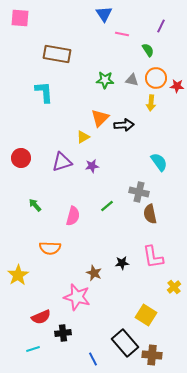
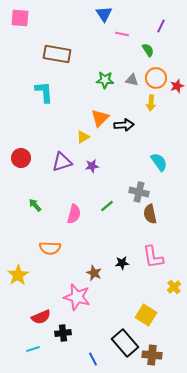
red star: rotated 24 degrees counterclockwise
pink semicircle: moved 1 px right, 2 px up
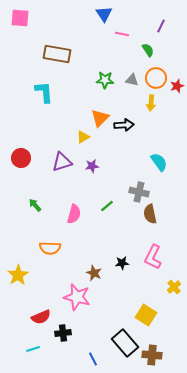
pink L-shape: rotated 35 degrees clockwise
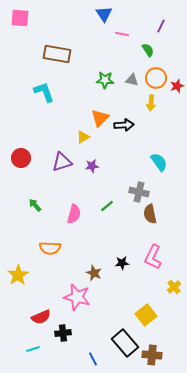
cyan L-shape: rotated 15 degrees counterclockwise
yellow square: rotated 20 degrees clockwise
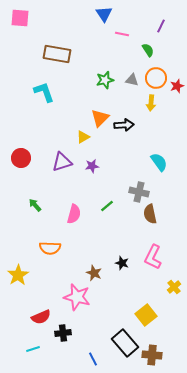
green star: rotated 18 degrees counterclockwise
black star: rotated 24 degrees clockwise
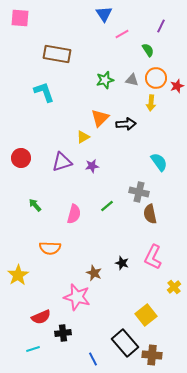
pink line: rotated 40 degrees counterclockwise
black arrow: moved 2 px right, 1 px up
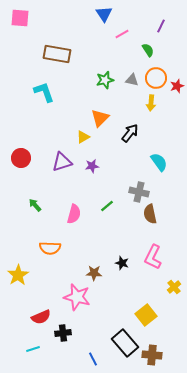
black arrow: moved 4 px right, 9 px down; rotated 48 degrees counterclockwise
brown star: rotated 21 degrees counterclockwise
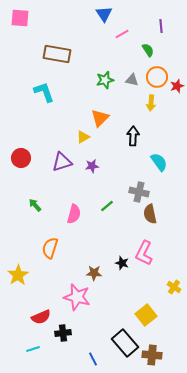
purple line: rotated 32 degrees counterclockwise
orange circle: moved 1 px right, 1 px up
black arrow: moved 3 px right, 3 px down; rotated 36 degrees counterclockwise
orange semicircle: rotated 105 degrees clockwise
pink L-shape: moved 9 px left, 4 px up
yellow cross: rotated 16 degrees counterclockwise
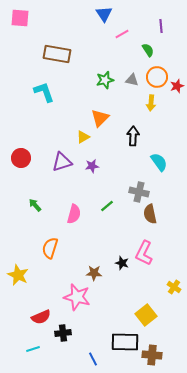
yellow star: rotated 15 degrees counterclockwise
black rectangle: moved 1 px up; rotated 48 degrees counterclockwise
